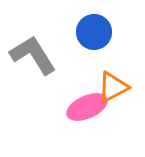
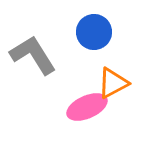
orange triangle: moved 4 px up
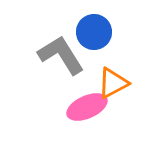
gray L-shape: moved 28 px right
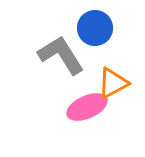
blue circle: moved 1 px right, 4 px up
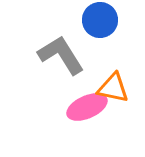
blue circle: moved 5 px right, 8 px up
orange triangle: moved 5 px down; rotated 40 degrees clockwise
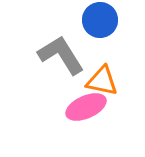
orange triangle: moved 11 px left, 7 px up
pink ellipse: moved 1 px left
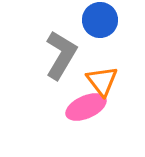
gray L-shape: rotated 63 degrees clockwise
orange triangle: rotated 40 degrees clockwise
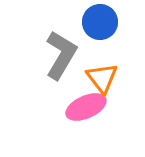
blue circle: moved 2 px down
orange triangle: moved 3 px up
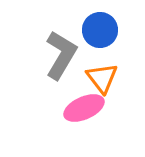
blue circle: moved 8 px down
pink ellipse: moved 2 px left, 1 px down
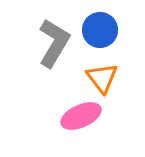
gray L-shape: moved 7 px left, 12 px up
pink ellipse: moved 3 px left, 8 px down
